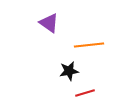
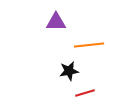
purple triangle: moved 7 px right, 1 px up; rotated 35 degrees counterclockwise
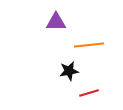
red line: moved 4 px right
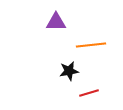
orange line: moved 2 px right
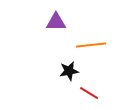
red line: rotated 48 degrees clockwise
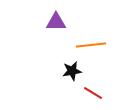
black star: moved 3 px right
red line: moved 4 px right
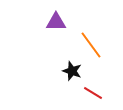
orange line: rotated 60 degrees clockwise
black star: rotated 30 degrees clockwise
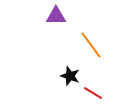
purple triangle: moved 6 px up
black star: moved 2 px left, 5 px down
